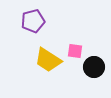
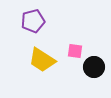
yellow trapezoid: moved 6 px left
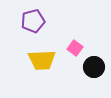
pink square: moved 3 px up; rotated 28 degrees clockwise
yellow trapezoid: rotated 36 degrees counterclockwise
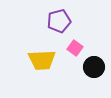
purple pentagon: moved 26 px right
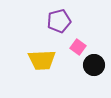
pink square: moved 3 px right, 1 px up
black circle: moved 2 px up
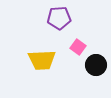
purple pentagon: moved 3 px up; rotated 10 degrees clockwise
black circle: moved 2 px right
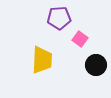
pink square: moved 2 px right, 8 px up
yellow trapezoid: rotated 84 degrees counterclockwise
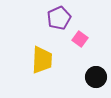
purple pentagon: rotated 20 degrees counterclockwise
black circle: moved 12 px down
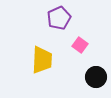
pink square: moved 6 px down
